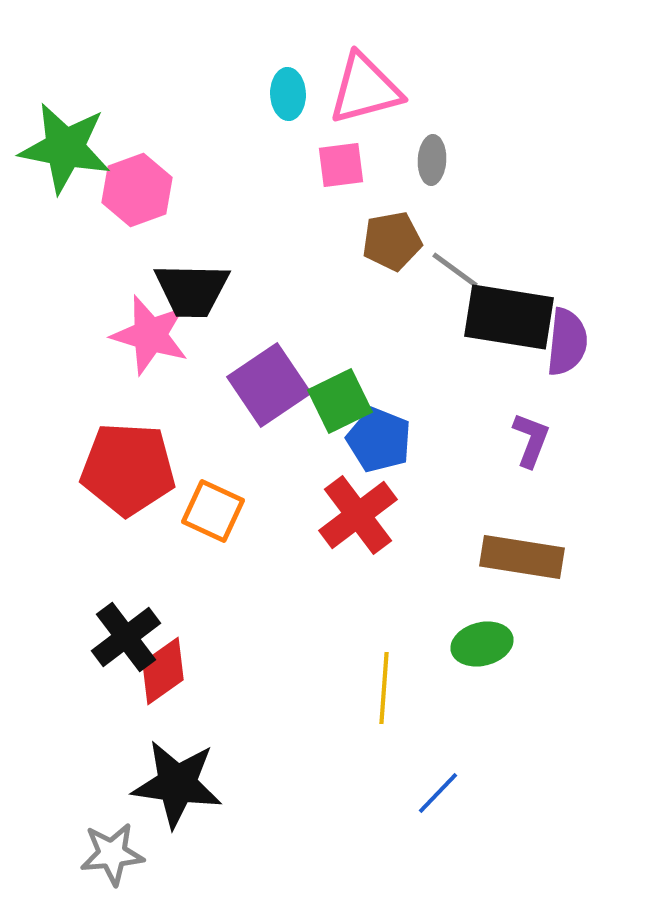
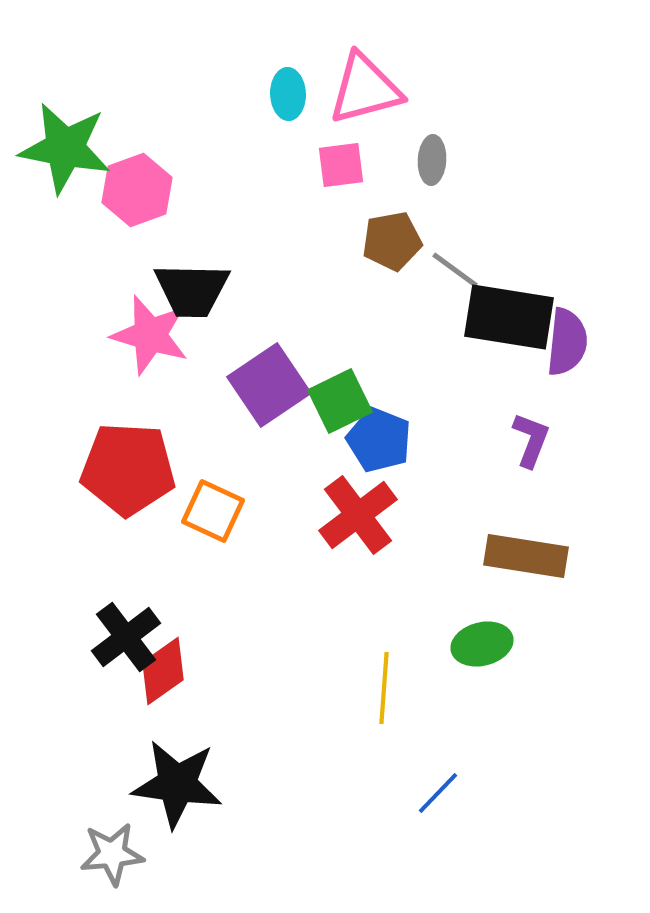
brown rectangle: moved 4 px right, 1 px up
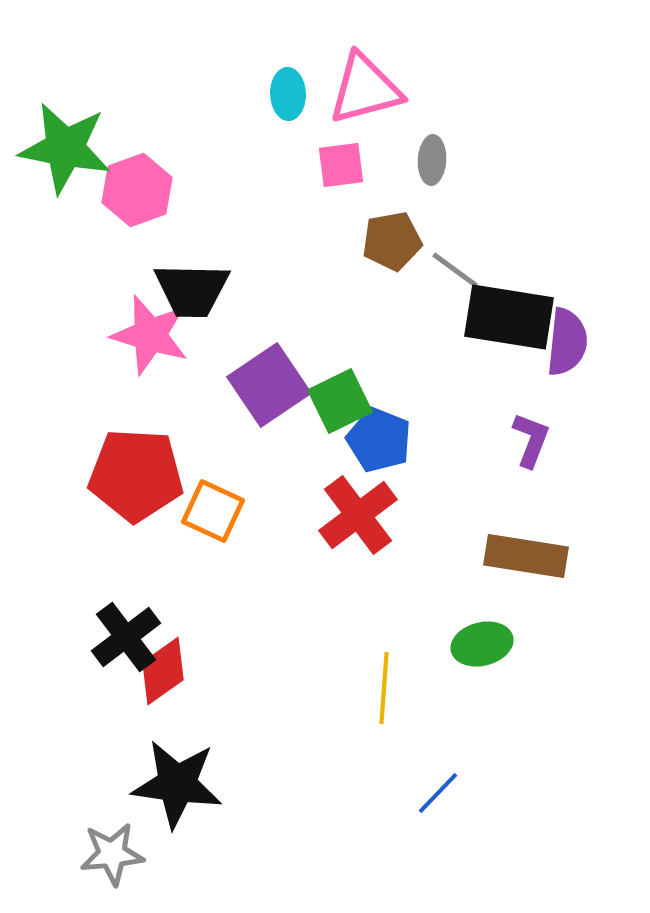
red pentagon: moved 8 px right, 6 px down
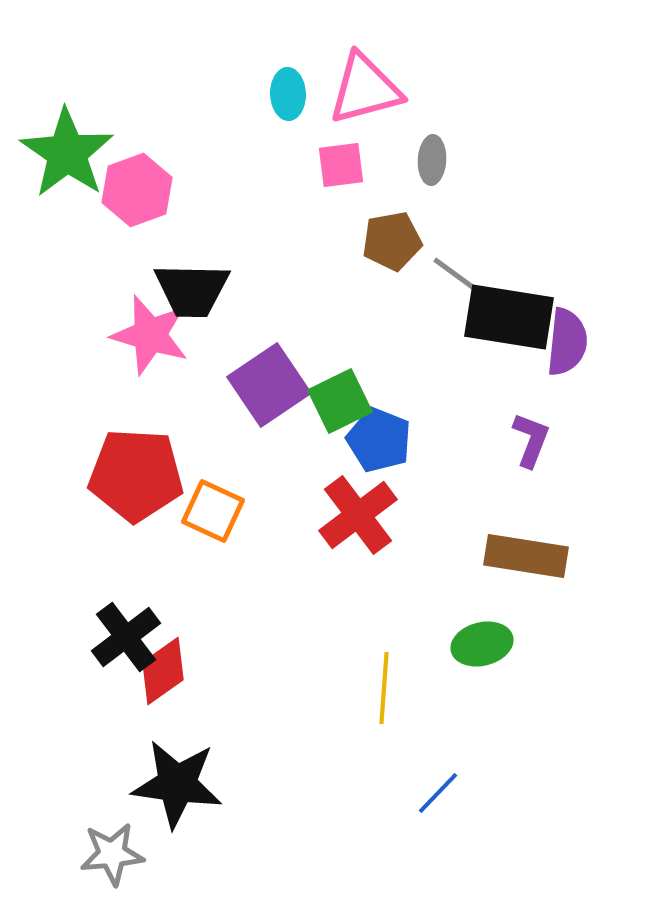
green star: moved 2 px right, 5 px down; rotated 24 degrees clockwise
gray line: moved 1 px right, 5 px down
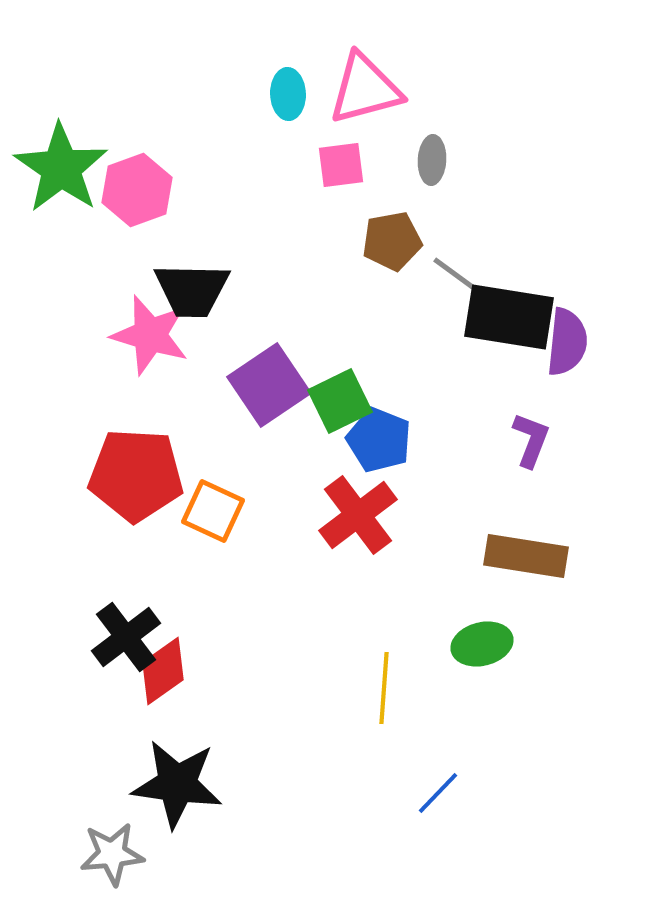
green star: moved 6 px left, 15 px down
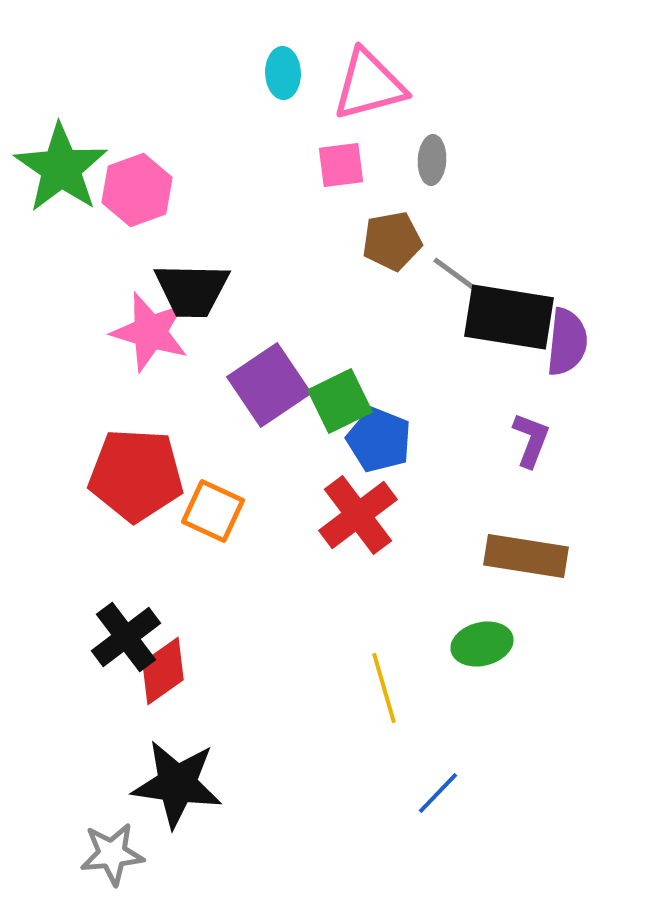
pink triangle: moved 4 px right, 4 px up
cyan ellipse: moved 5 px left, 21 px up
pink star: moved 3 px up
yellow line: rotated 20 degrees counterclockwise
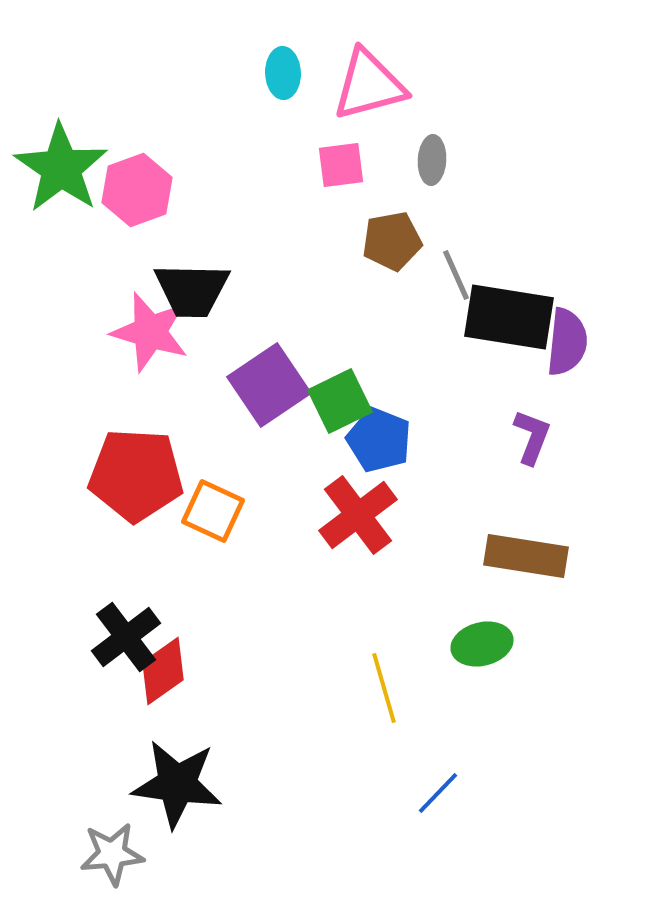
gray line: rotated 30 degrees clockwise
purple L-shape: moved 1 px right, 3 px up
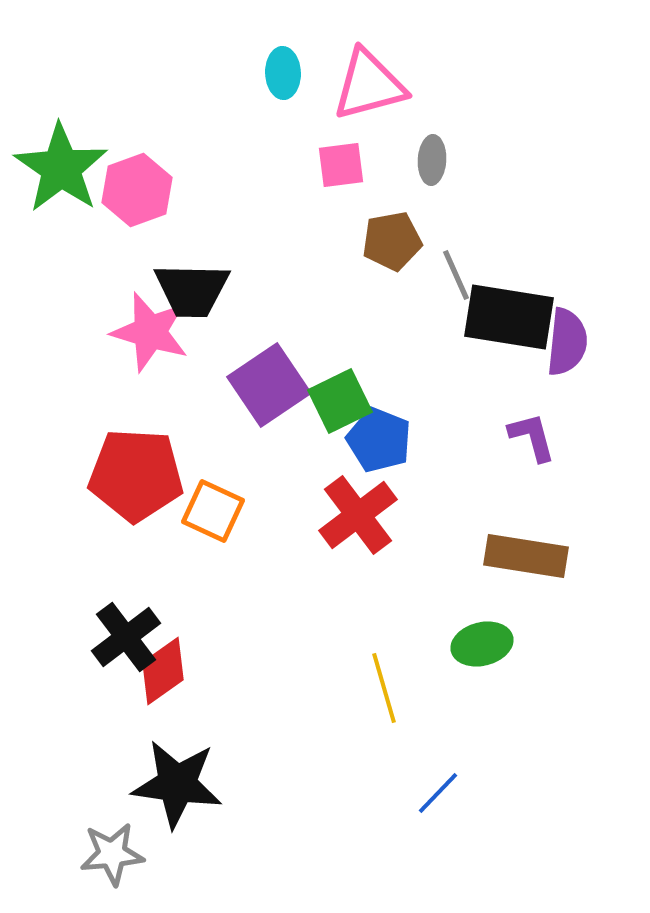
purple L-shape: rotated 36 degrees counterclockwise
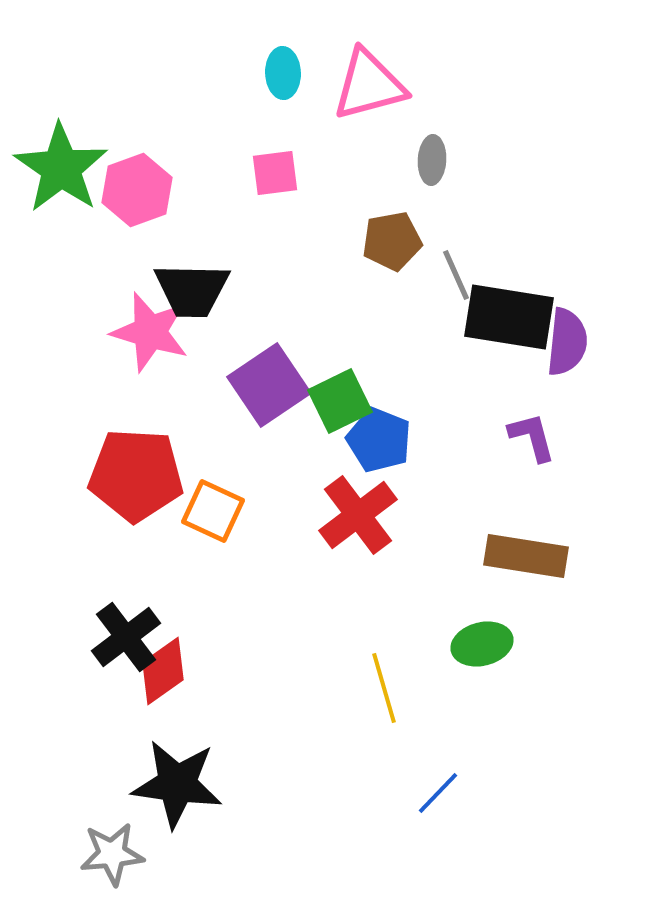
pink square: moved 66 px left, 8 px down
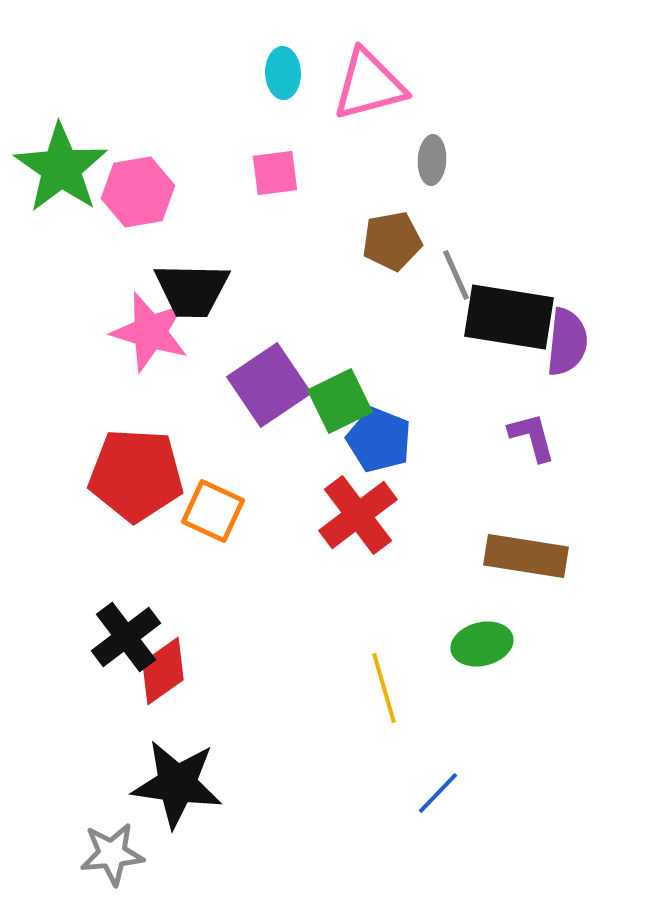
pink hexagon: moved 1 px right, 2 px down; rotated 10 degrees clockwise
